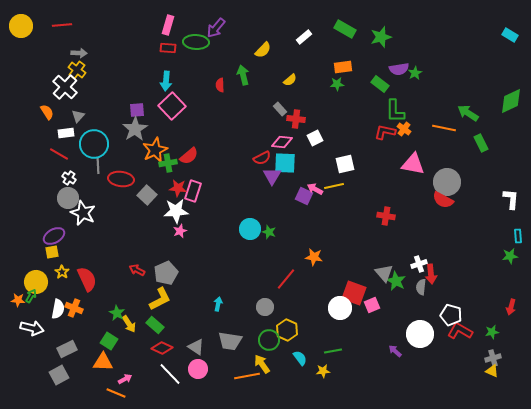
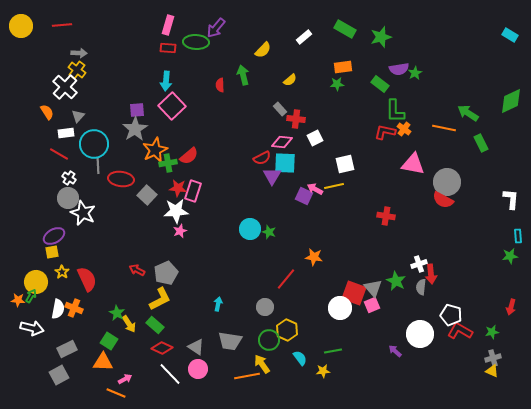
gray triangle at (384, 273): moved 11 px left, 15 px down
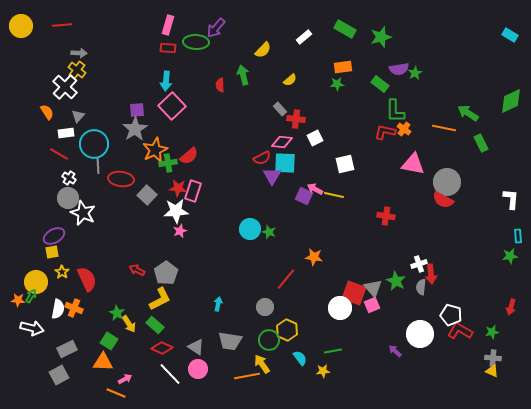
yellow line at (334, 186): moved 9 px down; rotated 24 degrees clockwise
gray pentagon at (166, 273): rotated 10 degrees counterclockwise
gray cross at (493, 358): rotated 21 degrees clockwise
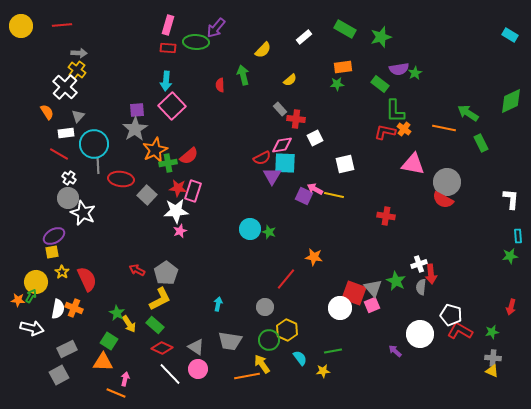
pink diamond at (282, 142): moved 3 px down; rotated 15 degrees counterclockwise
pink arrow at (125, 379): rotated 48 degrees counterclockwise
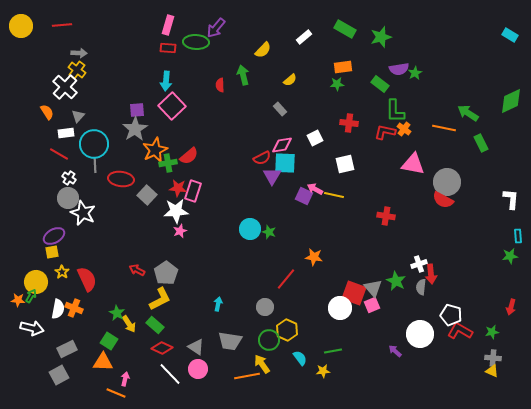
red cross at (296, 119): moved 53 px right, 4 px down
gray line at (98, 166): moved 3 px left, 1 px up
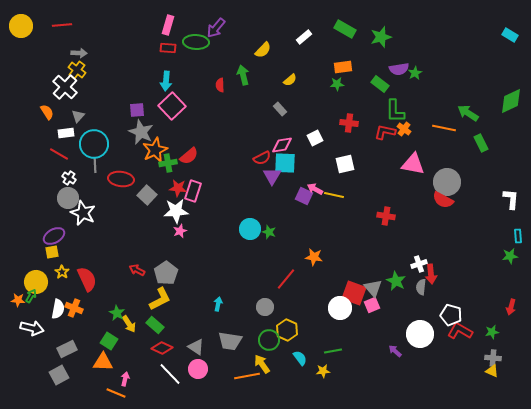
gray star at (135, 129): moved 6 px right, 3 px down; rotated 15 degrees counterclockwise
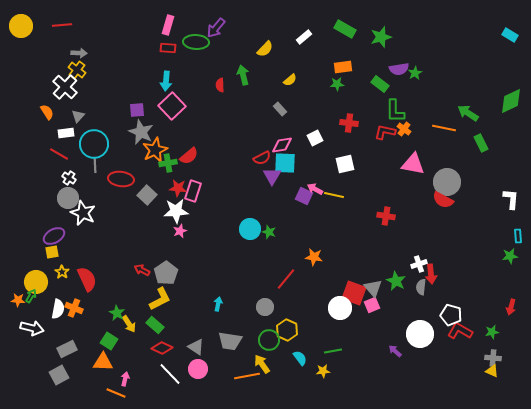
yellow semicircle at (263, 50): moved 2 px right, 1 px up
red arrow at (137, 270): moved 5 px right
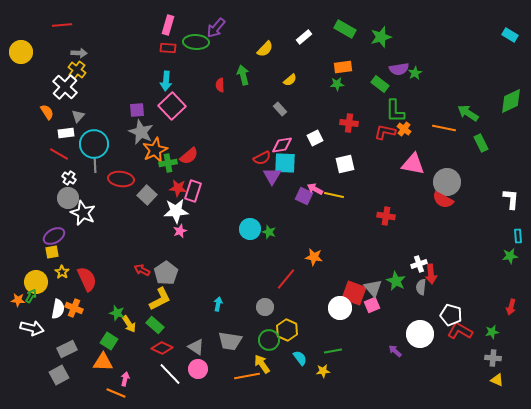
yellow circle at (21, 26): moved 26 px down
green star at (117, 313): rotated 14 degrees counterclockwise
yellow triangle at (492, 371): moved 5 px right, 9 px down
